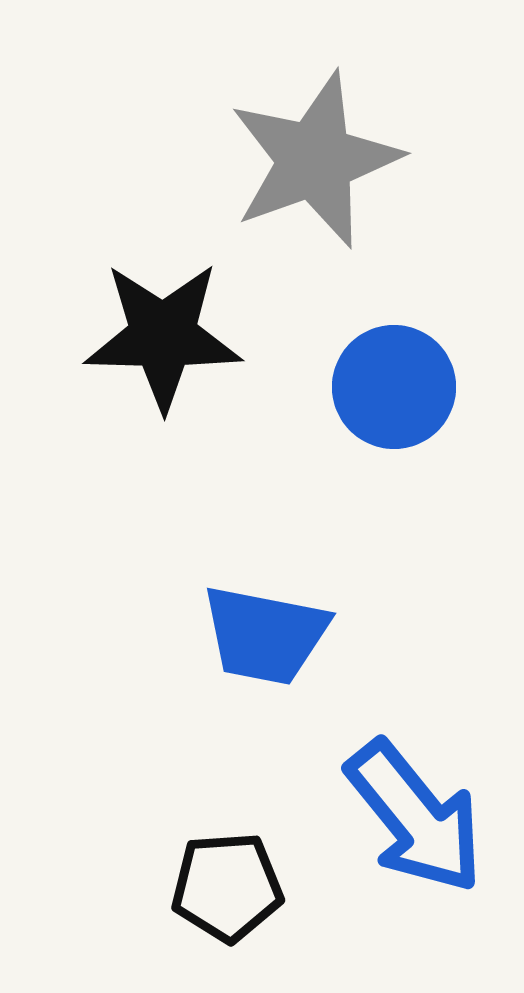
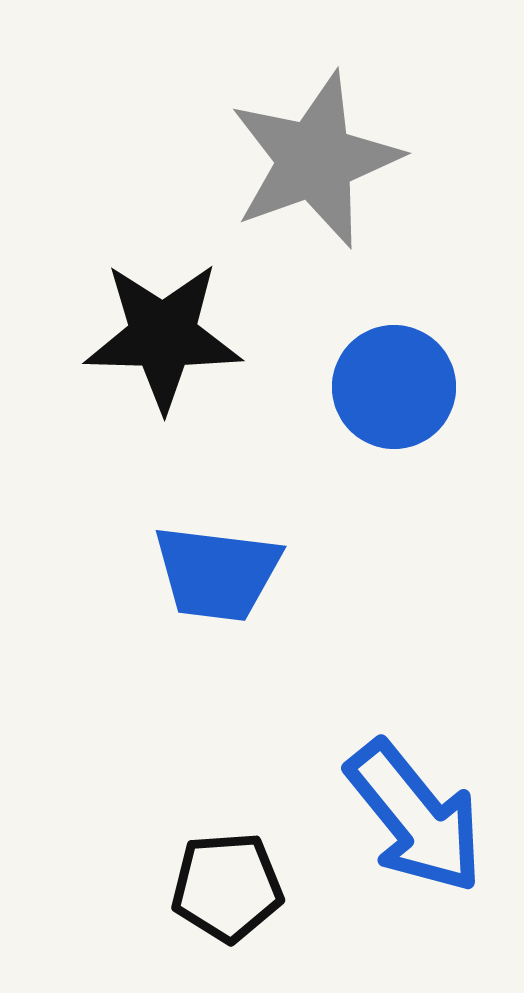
blue trapezoid: moved 48 px left, 62 px up; rotated 4 degrees counterclockwise
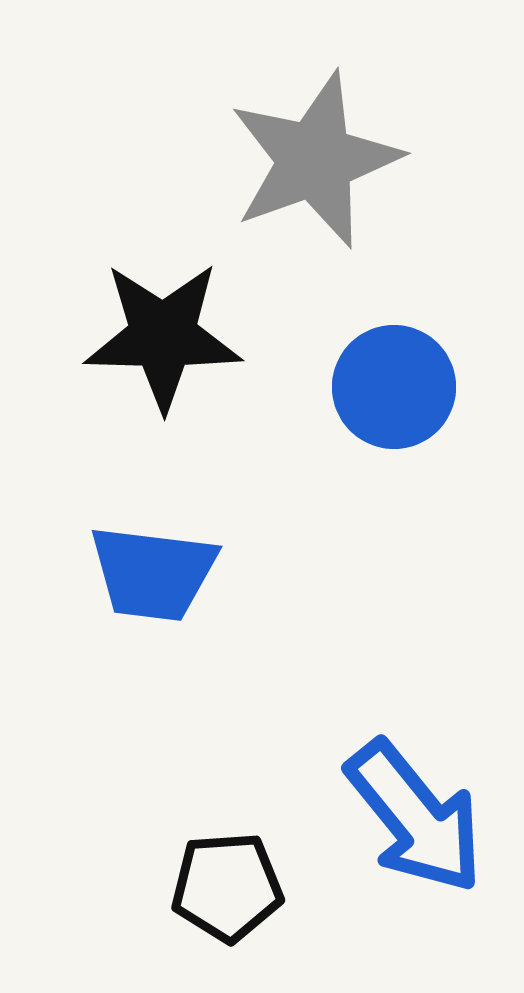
blue trapezoid: moved 64 px left
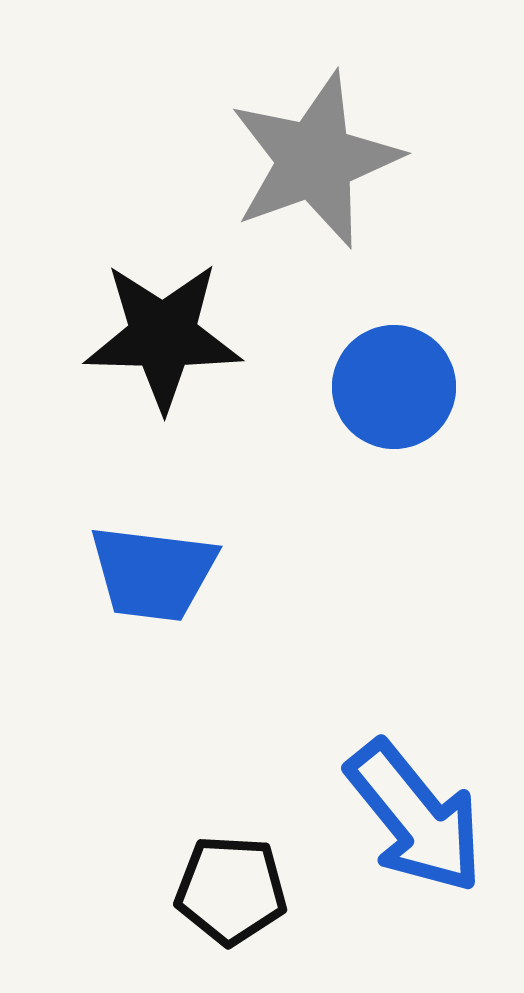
black pentagon: moved 4 px right, 3 px down; rotated 7 degrees clockwise
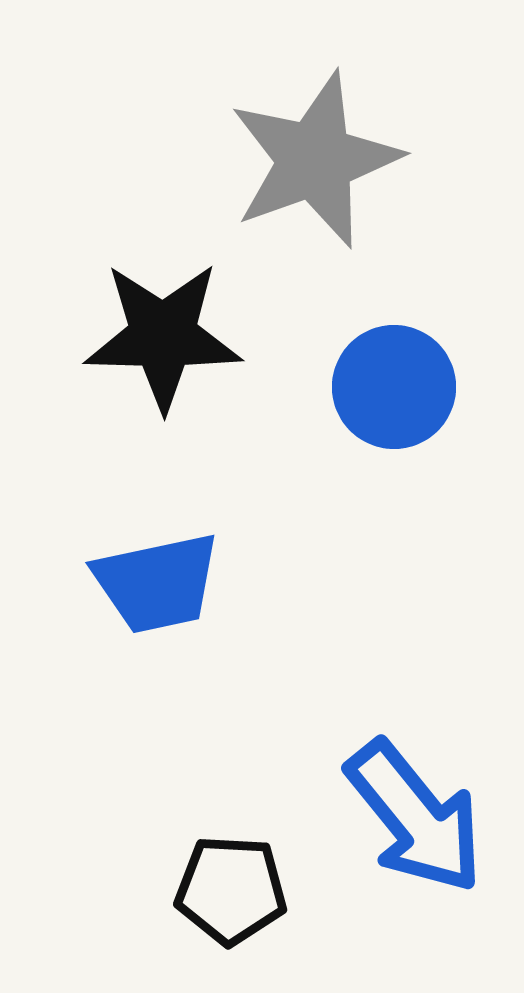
blue trapezoid: moved 4 px right, 10 px down; rotated 19 degrees counterclockwise
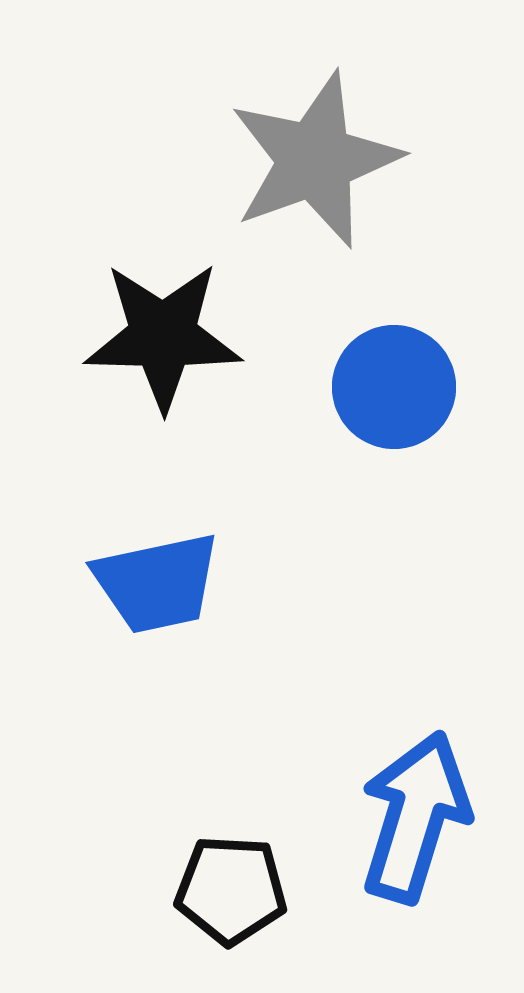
blue arrow: rotated 124 degrees counterclockwise
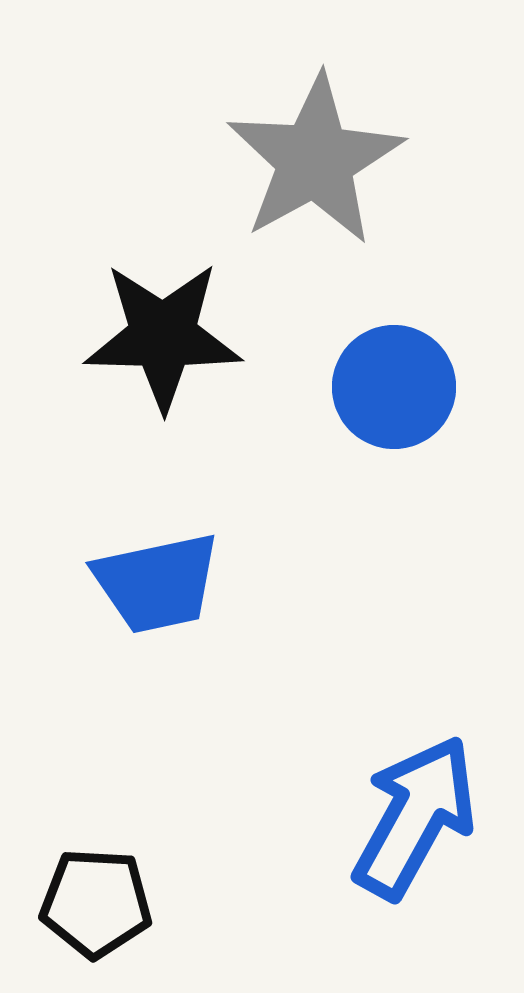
gray star: rotated 9 degrees counterclockwise
blue arrow: rotated 12 degrees clockwise
black pentagon: moved 135 px left, 13 px down
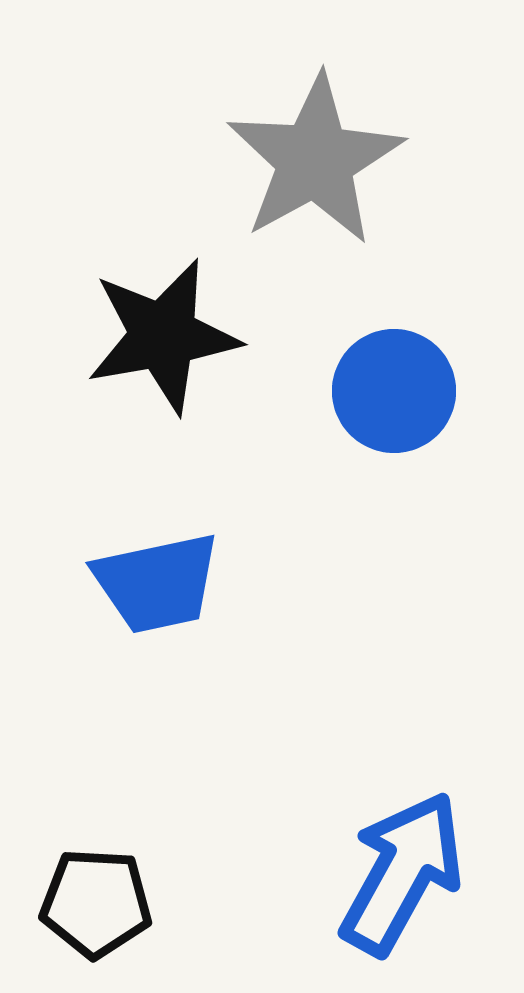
black star: rotated 11 degrees counterclockwise
blue circle: moved 4 px down
blue arrow: moved 13 px left, 56 px down
